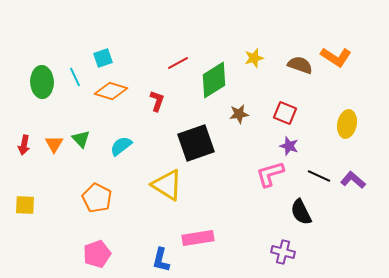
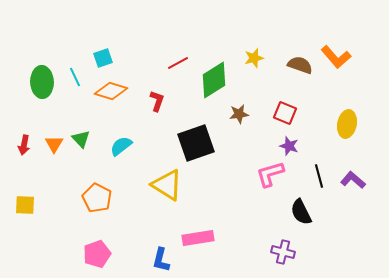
orange L-shape: rotated 16 degrees clockwise
black line: rotated 50 degrees clockwise
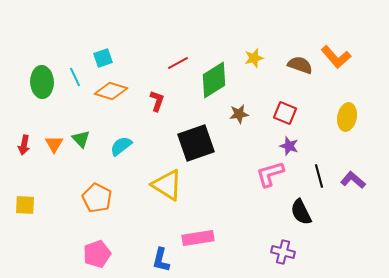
yellow ellipse: moved 7 px up
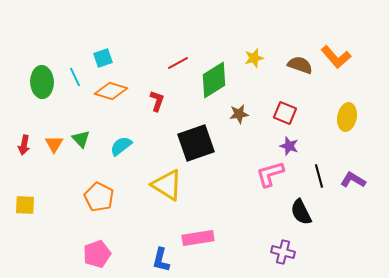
purple L-shape: rotated 10 degrees counterclockwise
orange pentagon: moved 2 px right, 1 px up
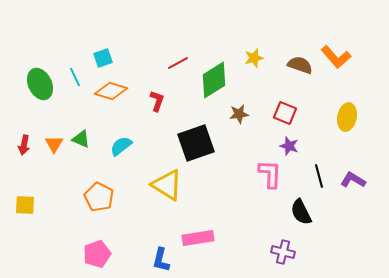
green ellipse: moved 2 px left, 2 px down; rotated 24 degrees counterclockwise
green triangle: rotated 24 degrees counterclockwise
pink L-shape: rotated 108 degrees clockwise
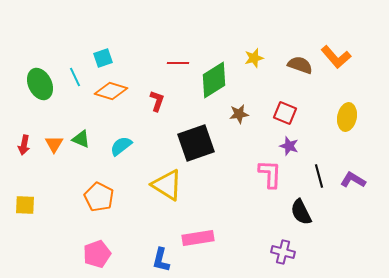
red line: rotated 30 degrees clockwise
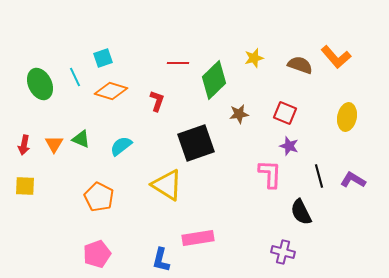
green diamond: rotated 12 degrees counterclockwise
yellow square: moved 19 px up
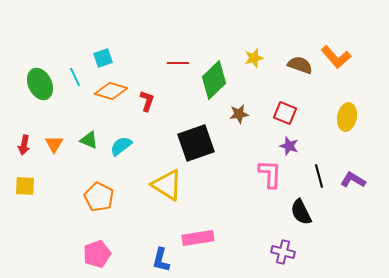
red L-shape: moved 10 px left
green triangle: moved 8 px right, 1 px down
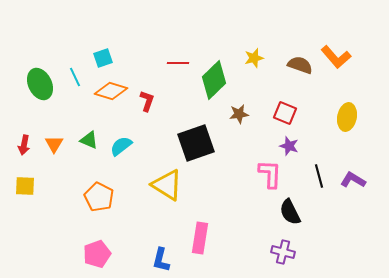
black semicircle: moved 11 px left
pink rectangle: moved 2 px right; rotated 72 degrees counterclockwise
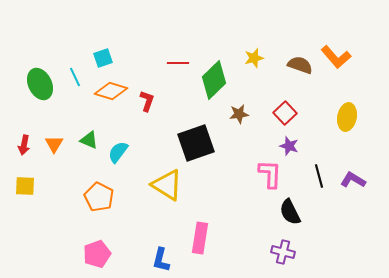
red square: rotated 25 degrees clockwise
cyan semicircle: moved 3 px left, 6 px down; rotated 15 degrees counterclockwise
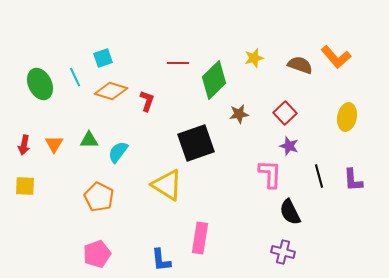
green triangle: rotated 24 degrees counterclockwise
purple L-shape: rotated 125 degrees counterclockwise
blue L-shape: rotated 20 degrees counterclockwise
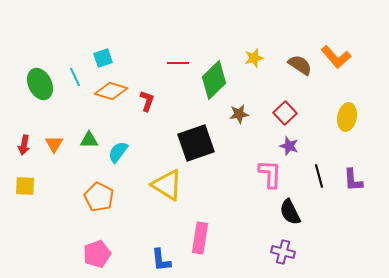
brown semicircle: rotated 15 degrees clockwise
